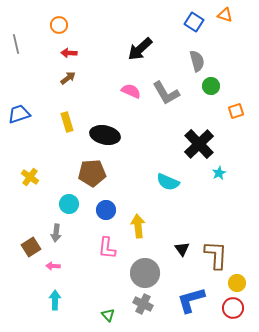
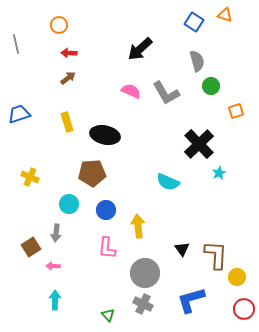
yellow cross: rotated 12 degrees counterclockwise
yellow circle: moved 6 px up
red circle: moved 11 px right, 1 px down
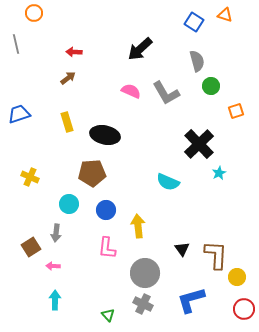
orange circle: moved 25 px left, 12 px up
red arrow: moved 5 px right, 1 px up
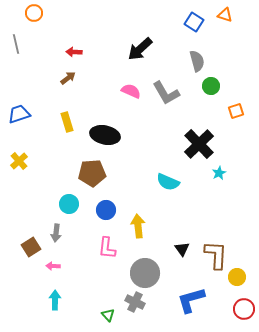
yellow cross: moved 11 px left, 16 px up; rotated 24 degrees clockwise
gray cross: moved 8 px left, 2 px up
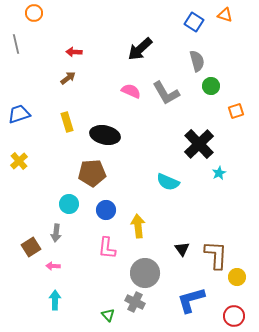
red circle: moved 10 px left, 7 px down
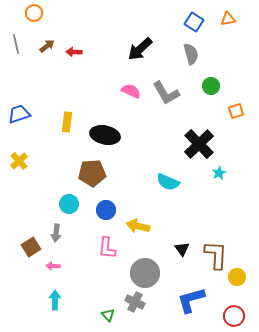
orange triangle: moved 3 px right, 4 px down; rotated 28 degrees counterclockwise
gray semicircle: moved 6 px left, 7 px up
brown arrow: moved 21 px left, 32 px up
yellow rectangle: rotated 24 degrees clockwise
yellow arrow: rotated 70 degrees counterclockwise
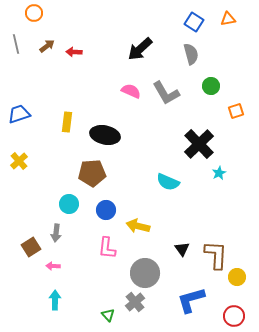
gray cross: rotated 24 degrees clockwise
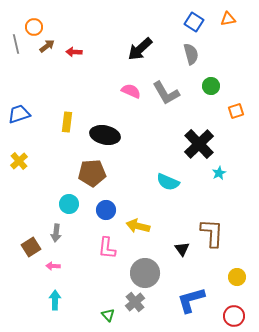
orange circle: moved 14 px down
brown L-shape: moved 4 px left, 22 px up
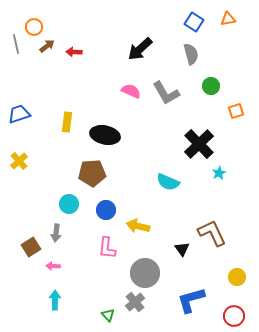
brown L-shape: rotated 28 degrees counterclockwise
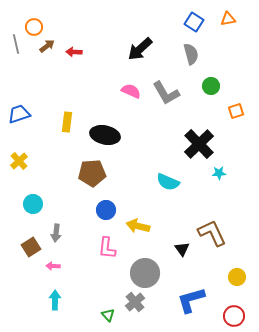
cyan star: rotated 24 degrees clockwise
cyan circle: moved 36 px left
